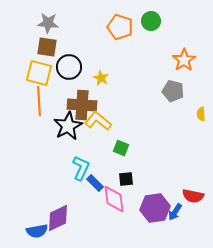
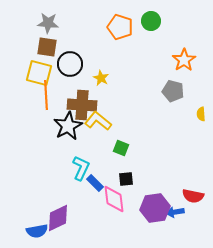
black circle: moved 1 px right, 3 px up
orange line: moved 7 px right, 6 px up
blue arrow: rotated 48 degrees clockwise
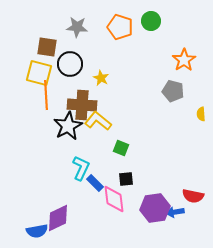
gray star: moved 29 px right, 4 px down
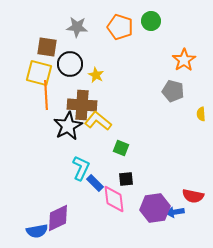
yellow star: moved 5 px left, 3 px up
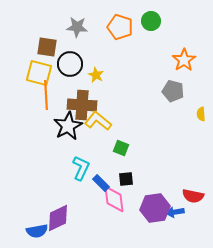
blue rectangle: moved 6 px right
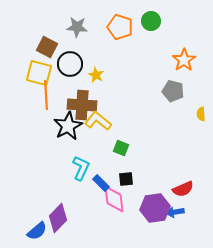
brown square: rotated 20 degrees clockwise
red semicircle: moved 10 px left, 7 px up; rotated 35 degrees counterclockwise
purple diamond: rotated 20 degrees counterclockwise
blue semicircle: rotated 30 degrees counterclockwise
